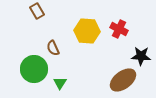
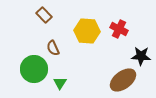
brown rectangle: moved 7 px right, 4 px down; rotated 14 degrees counterclockwise
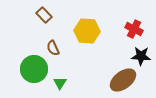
red cross: moved 15 px right
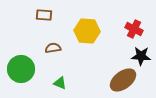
brown rectangle: rotated 42 degrees counterclockwise
brown semicircle: rotated 105 degrees clockwise
green circle: moved 13 px left
green triangle: rotated 40 degrees counterclockwise
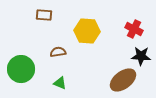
brown semicircle: moved 5 px right, 4 px down
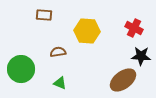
red cross: moved 1 px up
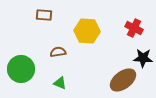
black star: moved 2 px right, 2 px down
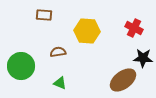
green circle: moved 3 px up
